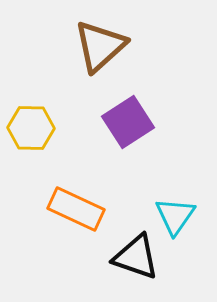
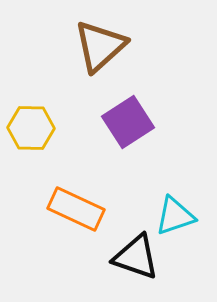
cyan triangle: rotated 36 degrees clockwise
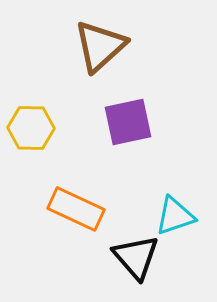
purple square: rotated 21 degrees clockwise
black triangle: rotated 30 degrees clockwise
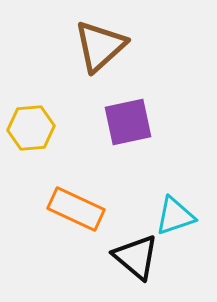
yellow hexagon: rotated 6 degrees counterclockwise
black triangle: rotated 9 degrees counterclockwise
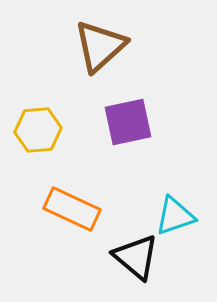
yellow hexagon: moved 7 px right, 2 px down
orange rectangle: moved 4 px left
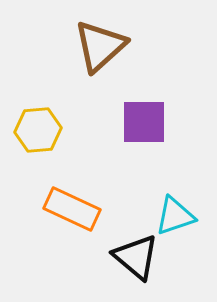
purple square: moved 16 px right; rotated 12 degrees clockwise
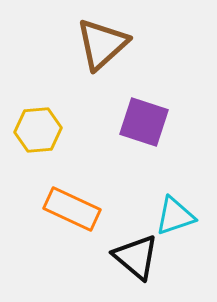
brown triangle: moved 2 px right, 2 px up
purple square: rotated 18 degrees clockwise
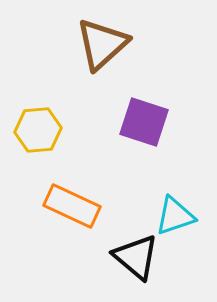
orange rectangle: moved 3 px up
